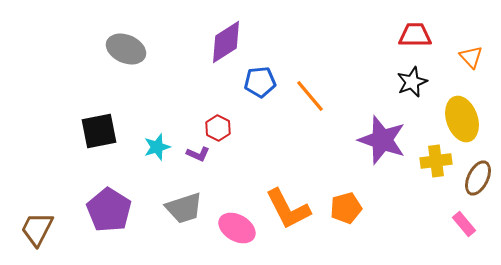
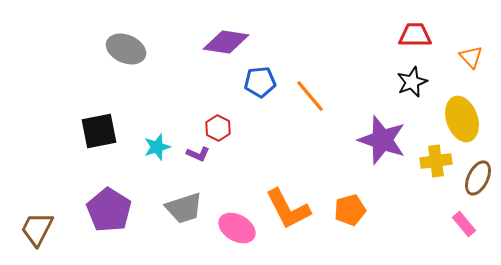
purple diamond: rotated 42 degrees clockwise
orange pentagon: moved 4 px right, 2 px down
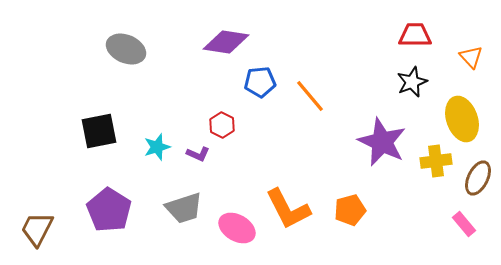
red hexagon: moved 4 px right, 3 px up
purple star: moved 2 px down; rotated 6 degrees clockwise
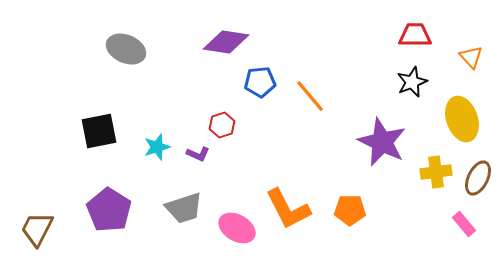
red hexagon: rotated 15 degrees clockwise
yellow cross: moved 11 px down
orange pentagon: rotated 16 degrees clockwise
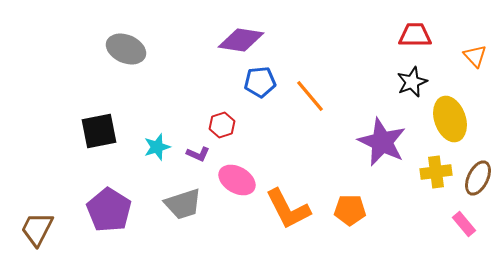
purple diamond: moved 15 px right, 2 px up
orange triangle: moved 4 px right, 1 px up
yellow ellipse: moved 12 px left
gray trapezoid: moved 1 px left, 4 px up
pink ellipse: moved 48 px up
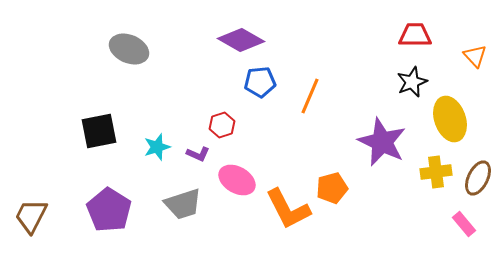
purple diamond: rotated 21 degrees clockwise
gray ellipse: moved 3 px right
orange line: rotated 63 degrees clockwise
orange pentagon: moved 18 px left, 22 px up; rotated 16 degrees counterclockwise
brown trapezoid: moved 6 px left, 13 px up
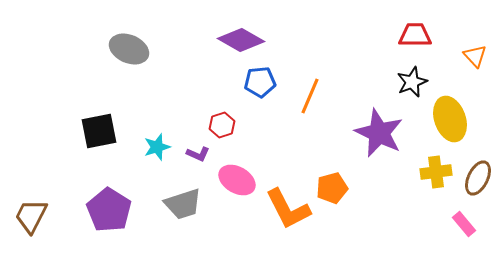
purple star: moved 3 px left, 9 px up
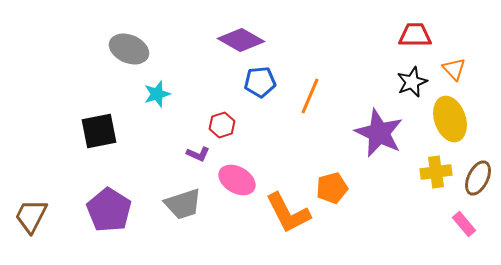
orange triangle: moved 21 px left, 13 px down
cyan star: moved 53 px up
orange L-shape: moved 4 px down
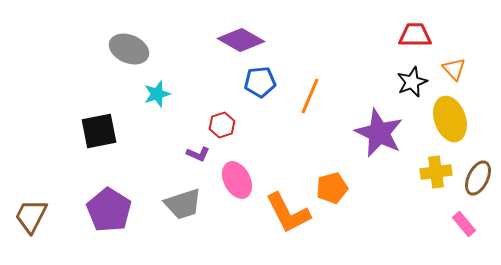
pink ellipse: rotated 33 degrees clockwise
